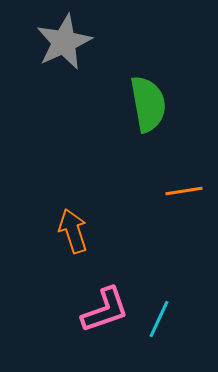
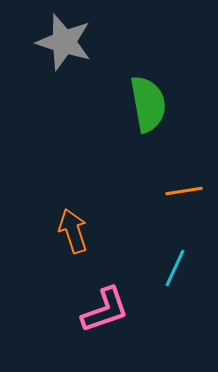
gray star: rotated 30 degrees counterclockwise
cyan line: moved 16 px right, 51 px up
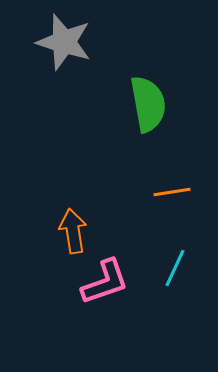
orange line: moved 12 px left, 1 px down
orange arrow: rotated 9 degrees clockwise
pink L-shape: moved 28 px up
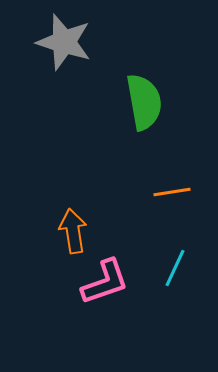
green semicircle: moved 4 px left, 2 px up
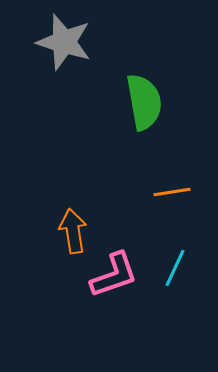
pink L-shape: moved 9 px right, 7 px up
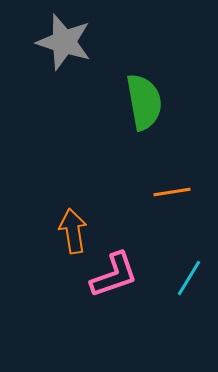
cyan line: moved 14 px right, 10 px down; rotated 6 degrees clockwise
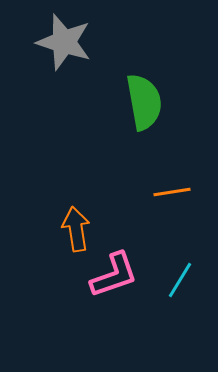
orange arrow: moved 3 px right, 2 px up
cyan line: moved 9 px left, 2 px down
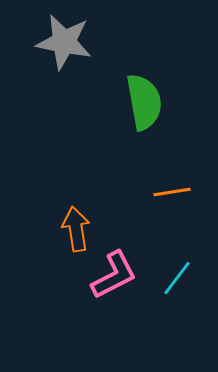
gray star: rotated 6 degrees counterclockwise
pink L-shape: rotated 8 degrees counterclockwise
cyan line: moved 3 px left, 2 px up; rotated 6 degrees clockwise
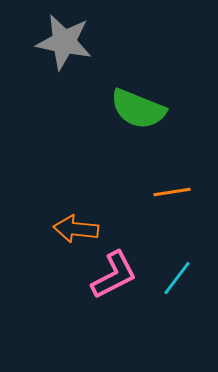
green semicircle: moved 6 px left, 7 px down; rotated 122 degrees clockwise
orange arrow: rotated 75 degrees counterclockwise
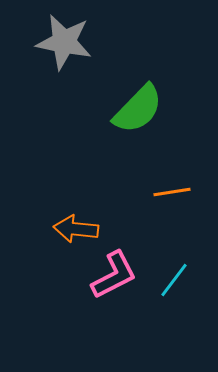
green semicircle: rotated 68 degrees counterclockwise
cyan line: moved 3 px left, 2 px down
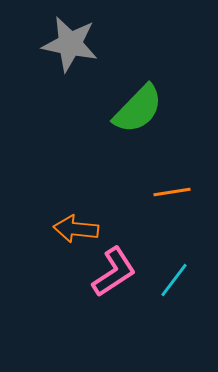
gray star: moved 6 px right, 2 px down
pink L-shape: moved 3 px up; rotated 6 degrees counterclockwise
